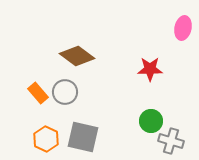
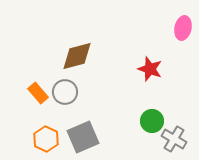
brown diamond: rotated 52 degrees counterclockwise
red star: rotated 20 degrees clockwise
green circle: moved 1 px right
gray square: rotated 36 degrees counterclockwise
gray cross: moved 3 px right, 2 px up; rotated 15 degrees clockwise
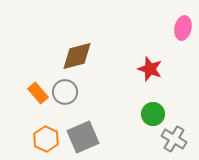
green circle: moved 1 px right, 7 px up
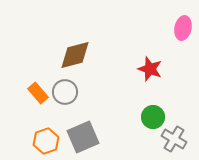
brown diamond: moved 2 px left, 1 px up
green circle: moved 3 px down
orange hexagon: moved 2 px down; rotated 15 degrees clockwise
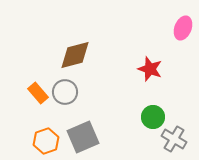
pink ellipse: rotated 10 degrees clockwise
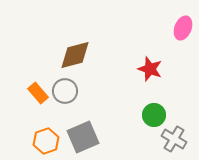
gray circle: moved 1 px up
green circle: moved 1 px right, 2 px up
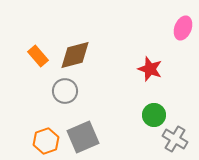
orange rectangle: moved 37 px up
gray cross: moved 1 px right
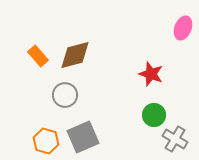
red star: moved 1 px right, 5 px down
gray circle: moved 4 px down
orange hexagon: rotated 25 degrees counterclockwise
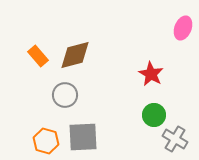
red star: rotated 10 degrees clockwise
gray square: rotated 20 degrees clockwise
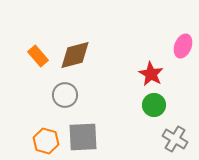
pink ellipse: moved 18 px down
green circle: moved 10 px up
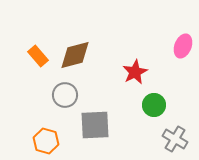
red star: moved 16 px left, 2 px up; rotated 15 degrees clockwise
gray square: moved 12 px right, 12 px up
